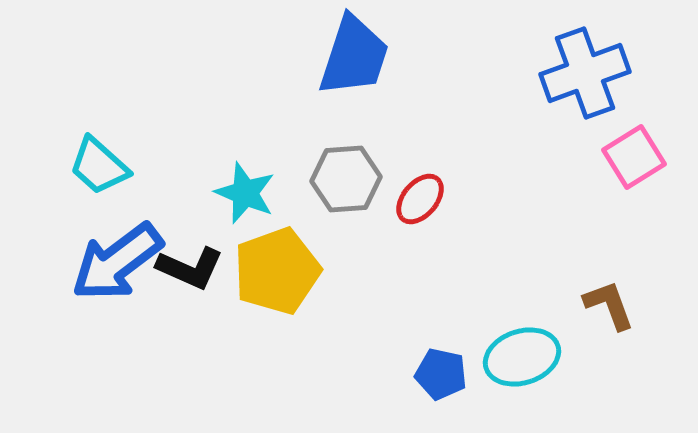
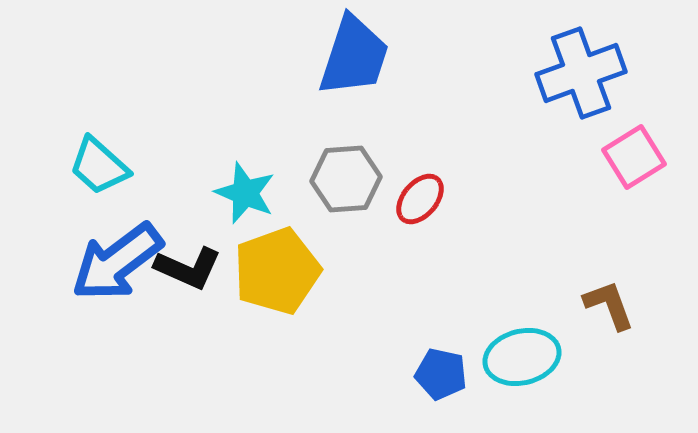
blue cross: moved 4 px left
black L-shape: moved 2 px left
cyan ellipse: rotated 4 degrees clockwise
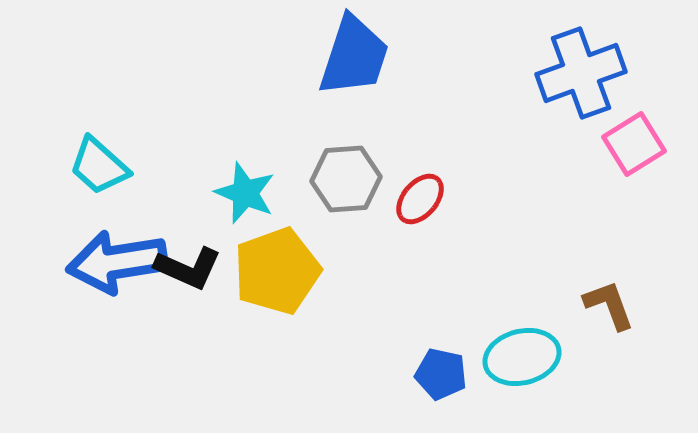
pink square: moved 13 px up
blue arrow: rotated 28 degrees clockwise
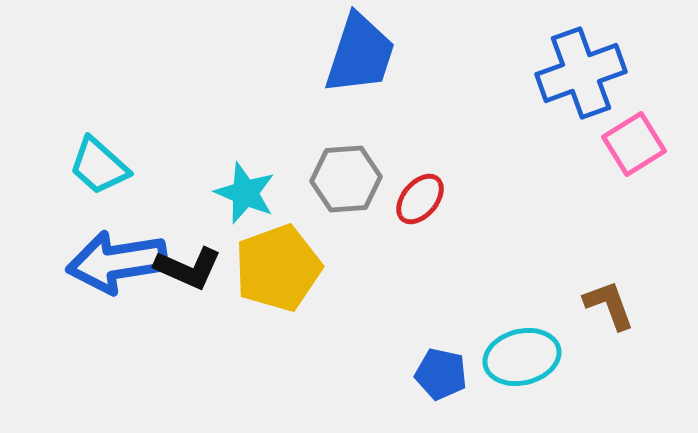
blue trapezoid: moved 6 px right, 2 px up
yellow pentagon: moved 1 px right, 3 px up
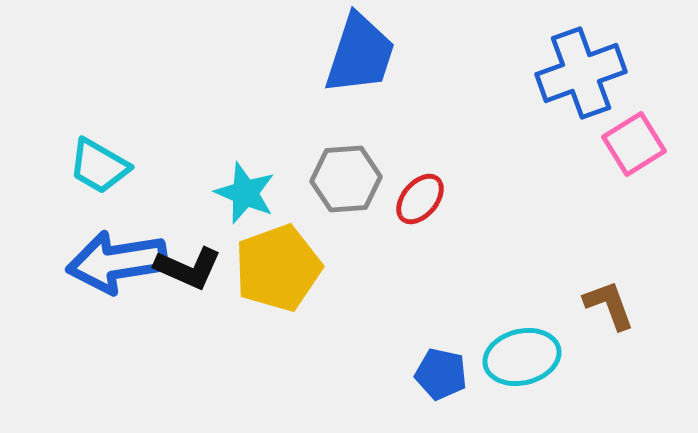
cyan trapezoid: rotated 12 degrees counterclockwise
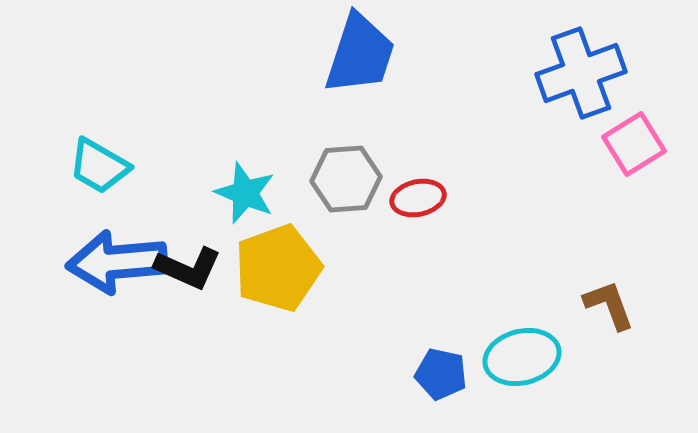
red ellipse: moved 2 px left, 1 px up; rotated 38 degrees clockwise
blue arrow: rotated 4 degrees clockwise
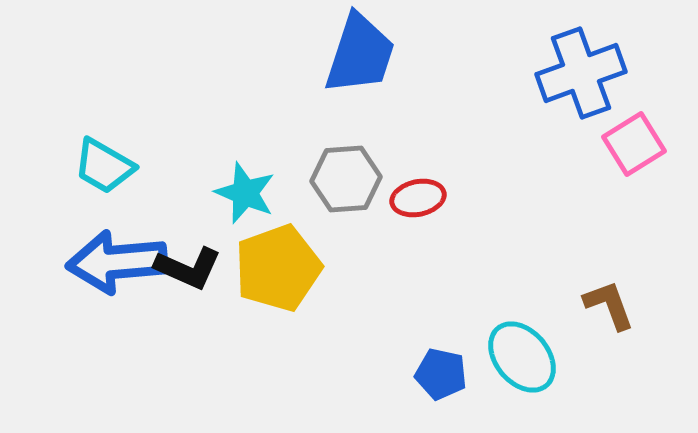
cyan trapezoid: moved 5 px right
cyan ellipse: rotated 64 degrees clockwise
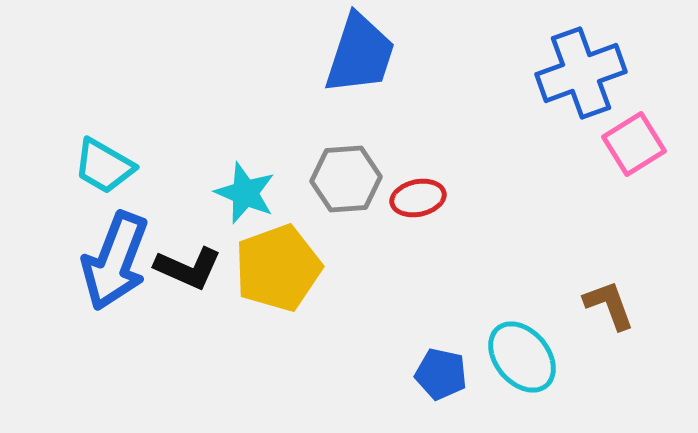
blue arrow: moved 2 px left, 1 px up; rotated 64 degrees counterclockwise
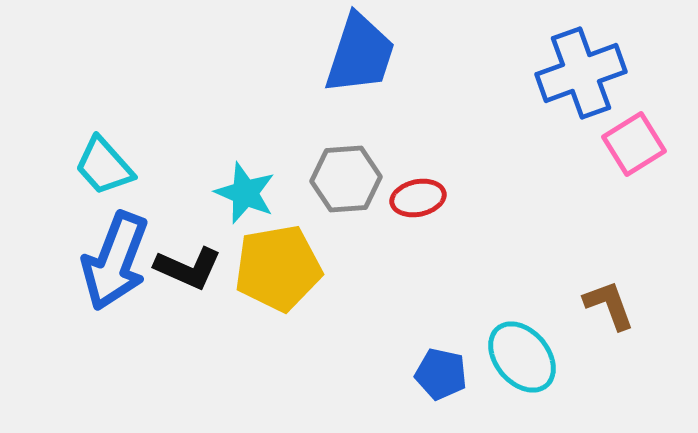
cyan trapezoid: rotated 18 degrees clockwise
yellow pentagon: rotated 10 degrees clockwise
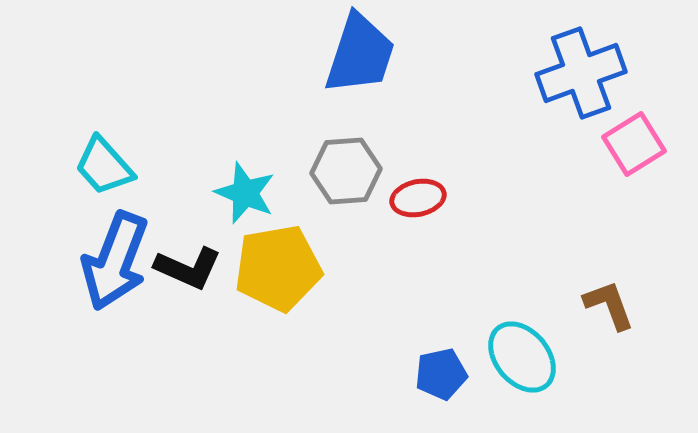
gray hexagon: moved 8 px up
blue pentagon: rotated 24 degrees counterclockwise
